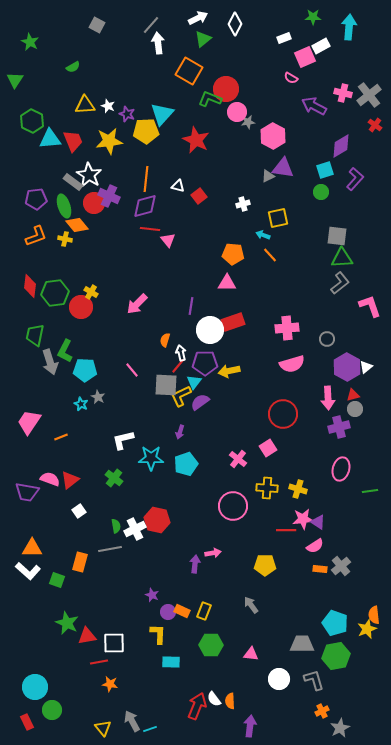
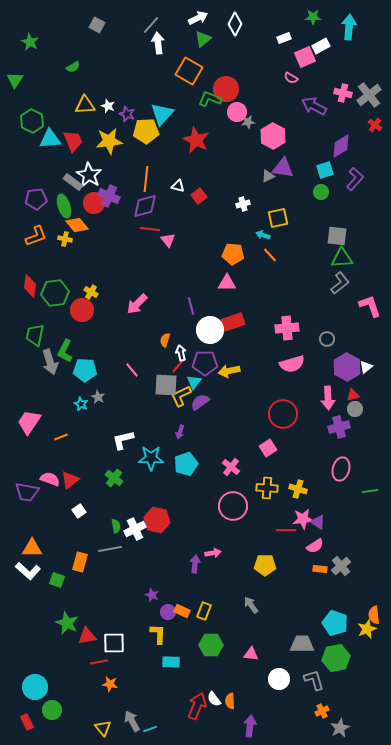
purple line at (191, 306): rotated 24 degrees counterclockwise
red circle at (81, 307): moved 1 px right, 3 px down
pink cross at (238, 459): moved 7 px left, 8 px down
green hexagon at (336, 656): moved 2 px down
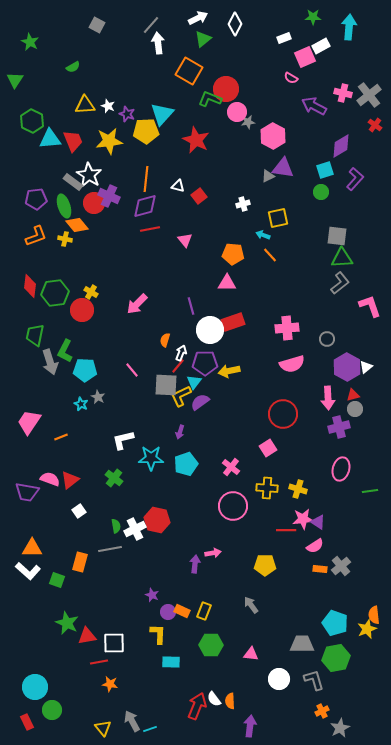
red line at (150, 229): rotated 18 degrees counterclockwise
pink triangle at (168, 240): moved 17 px right
white arrow at (181, 353): rotated 35 degrees clockwise
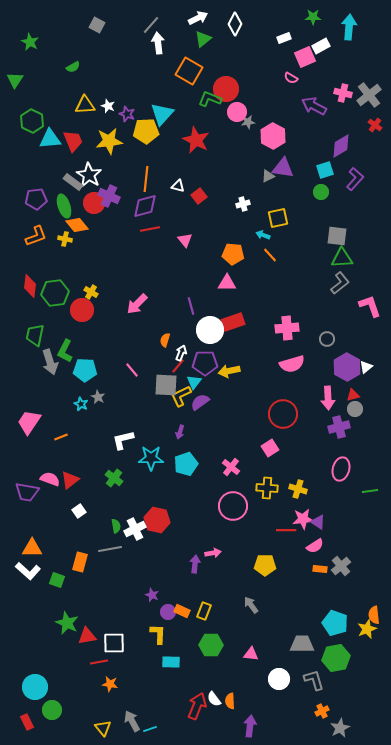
pink square at (268, 448): moved 2 px right
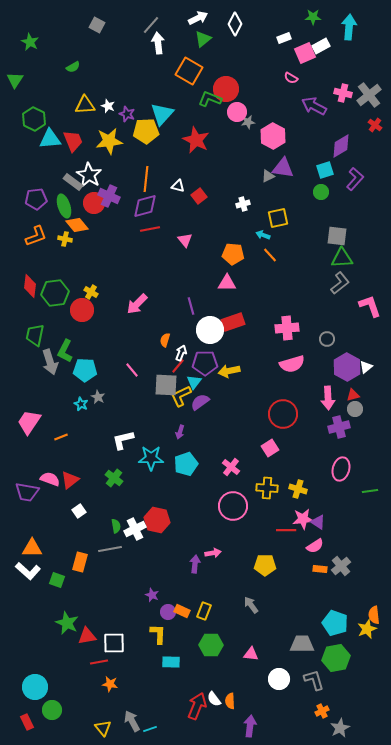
pink square at (305, 57): moved 4 px up
green hexagon at (32, 121): moved 2 px right, 2 px up
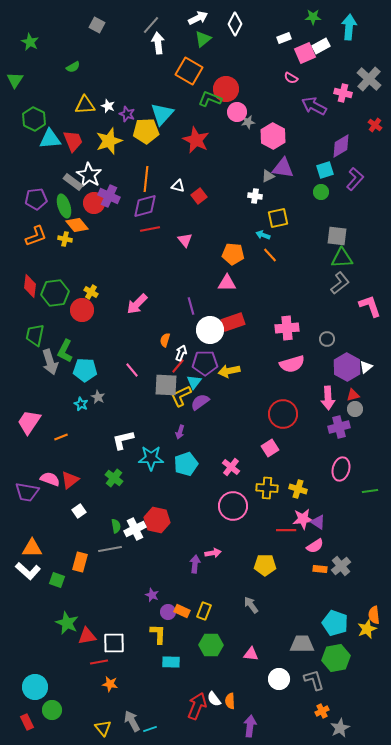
gray cross at (369, 95): moved 16 px up; rotated 10 degrees counterclockwise
yellow star at (109, 141): rotated 12 degrees counterclockwise
white cross at (243, 204): moved 12 px right, 8 px up; rotated 24 degrees clockwise
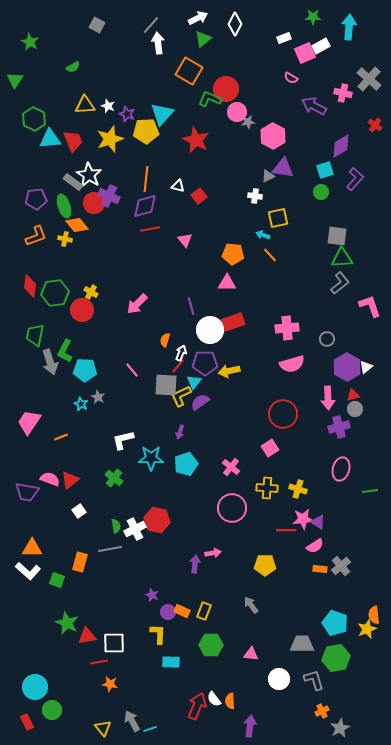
yellow star at (109, 141): moved 1 px right, 2 px up
pink circle at (233, 506): moved 1 px left, 2 px down
